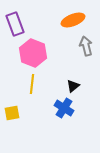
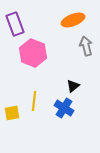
yellow line: moved 2 px right, 17 px down
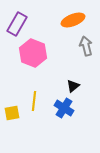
purple rectangle: moved 2 px right; rotated 50 degrees clockwise
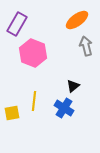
orange ellipse: moved 4 px right; rotated 15 degrees counterclockwise
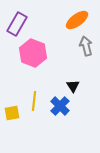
black triangle: rotated 24 degrees counterclockwise
blue cross: moved 4 px left, 2 px up; rotated 12 degrees clockwise
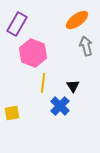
yellow line: moved 9 px right, 18 px up
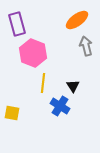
purple rectangle: rotated 45 degrees counterclockwise
blue cross: rotated 12 degrees counterclockwise
yellow square: rotated 21 degrees clockwise
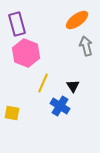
pink hexagon: moved 7 px left
yellow line: rotated 18 degrees clockwise
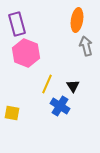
orange ellipse: rotated 45 degrees counterclockwise
yellow line: moved 4 px right, 1 px down
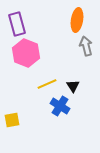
yellow line: rotated 42 degrees clockwise
yellow square: moved 7 px down; rotated 21 degrees counterclockwise
